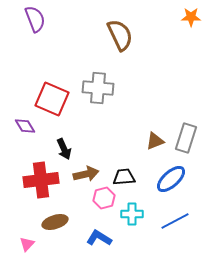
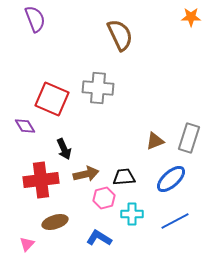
gray rectangle: moved 3 px right
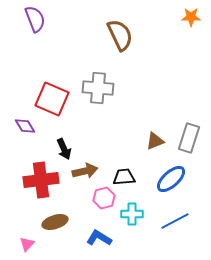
brown arrow: moved 1 px left, 3 px up
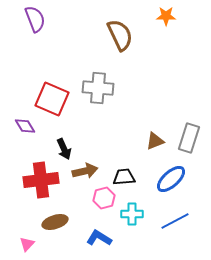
orange star: moved 25 px left, 1 px up
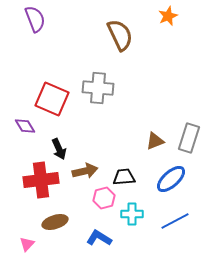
orange star: moved 2 px right; rotated 24 degrees counterclockwise
black arrow: moved 5 px left
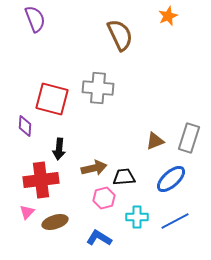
red square: rotated 8 degrees counterclockwise
purple diamond: rotated 35 degrees clockwise
black arrow: rotated 30 degrees clockwise
brown arrow: moved 9 px right, 3 px up
cyan cross: moved 5 px right, 3 px down
pink triangle: moved 32 px up
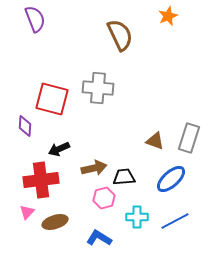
brown triangle: rotated 42 degrees clockwise
black arrow: rotated 60 degrees clockwise
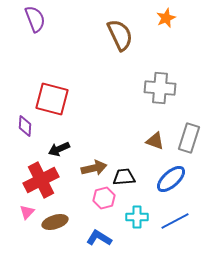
orange star: moved 2 px left, 2 px down
gray cross: moved 62 px right
red cross: rotated 20 degrees counterclockwise
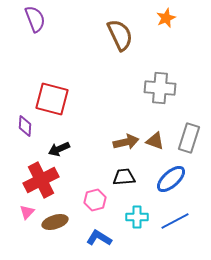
brown arrow: moved 32 px right, 26 px up
pink hexagon: moved 9 px left, 2 px down
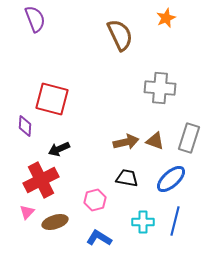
black trapezoid: moved 3 px right, 1 px down; rotated 15 degrees clockwise
cyan cross: moved 6 px right, 5 px down
blue line: rotated 48 degrees counterclockwise
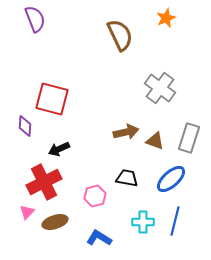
gray cross: rotated 32 degrees clockwise
brown arrow: moved 10 px up
red cross: moved 3 px right, 2 px down
pink hexagon: moved 4 px up
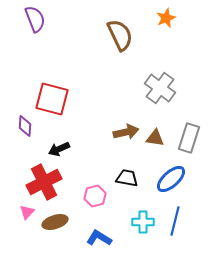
brown triangle: moved 3 px up; rotated 12 degrees counterclockwise
